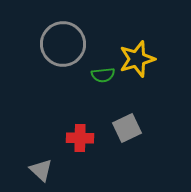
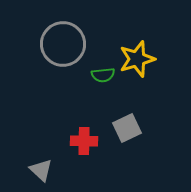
red cross: moved 4 px right, 3 px down
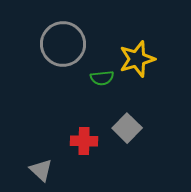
green semicircle: moved 1 px left, 3 px down
gray square: rotated 20 degrees counterclockwise
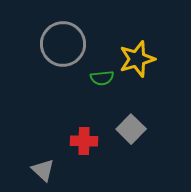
gray square: moved 4 px right, 1 px down
gray triangle: moved 2 px right
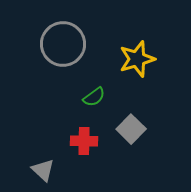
green semicircle: moved 8 px left, 19 px down; rotated 30 degrees counterclockwise
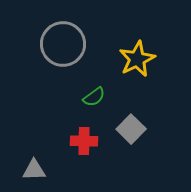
yellow star: rotated 9 degrees counterclockwise
gray triangle: moved 9 px left; rotated 45 degrees counterclockwise
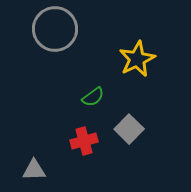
gray circle: moved 8 px left, 15 px up
green semicircle: moved 1 px left
gray square: moved 2 px left
red cross: rotated 16 degrees counterclockwise
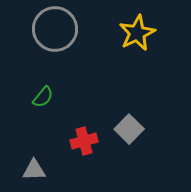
yellow star: moved 26 px up
green semicircle: moved 50 px left; rotated 15 degrees counterclockwise
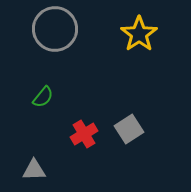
yellow star: moved 2 px right, 1 px down; rotated 9 degrees counterclockwise
gray square: rotated 12 degrees clockwise
red cross: moved 7 px up; rotated 16 degrees counterclockwise
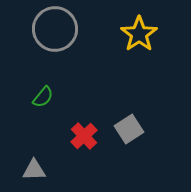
red cross: moved 2 px down; rotated 12 degrees counterclockwise
